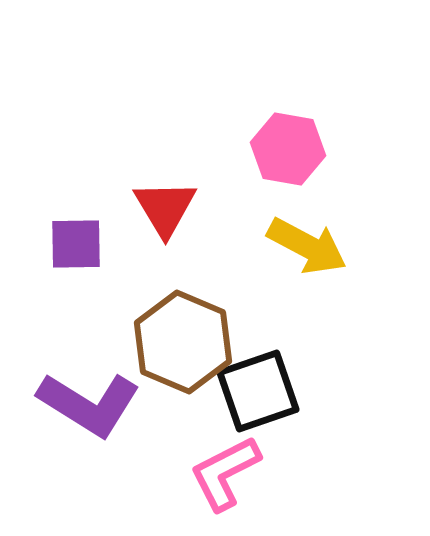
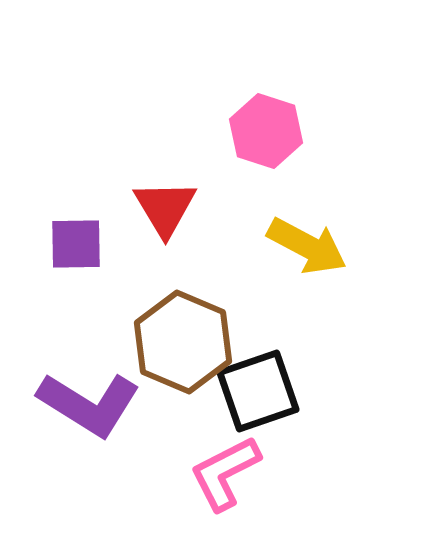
pink hexagon: moved 22 px left, 18 px up; rotated 8 degrees clockwise
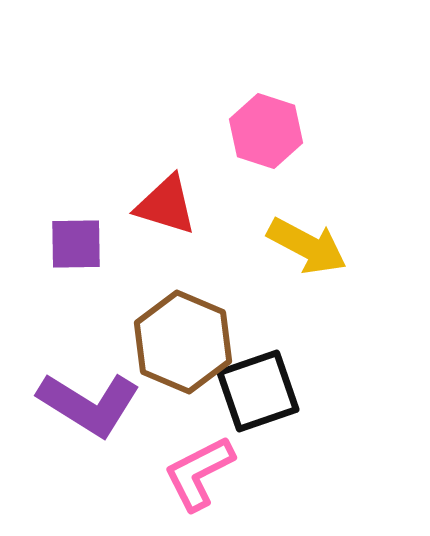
red triangle: moved 1 px right, 3 px up; rotated 42 degrees counterclockwise
pink L-shape: moved 26 px left
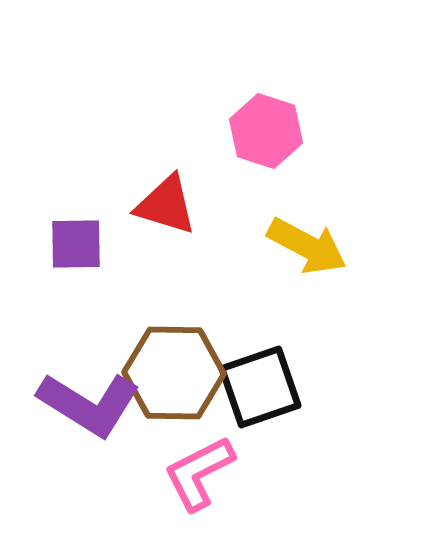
brown hexagon: moved 9 px left, 31 px down; rotated 22 degrees counterclockwise
black square: moved 2 px right, 4 px up
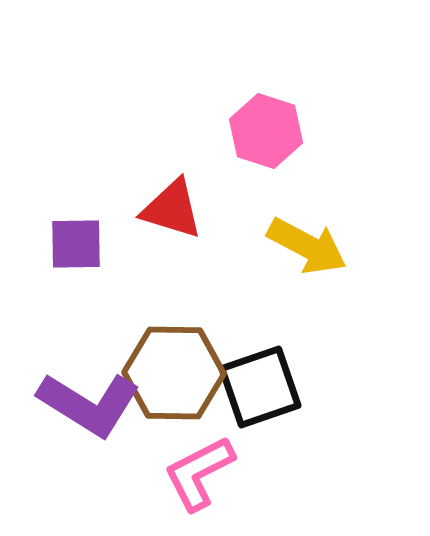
red triangle: moved 6 px right, 4 px down
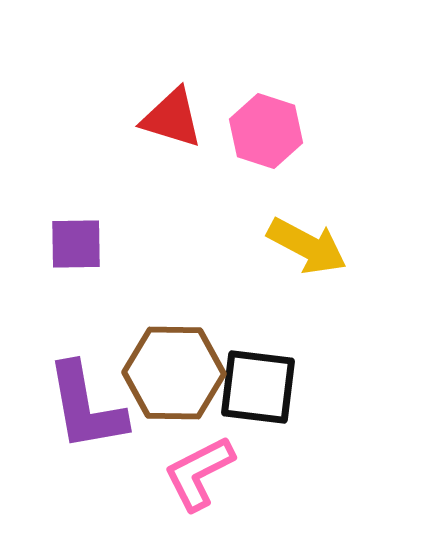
red triangle: moved 91 px up
black square: moved 2 px left; rotated 26 degrees clockwise
purple L-shape: moved 3 px left, 3 px down; rotated 48 degrees clockwise
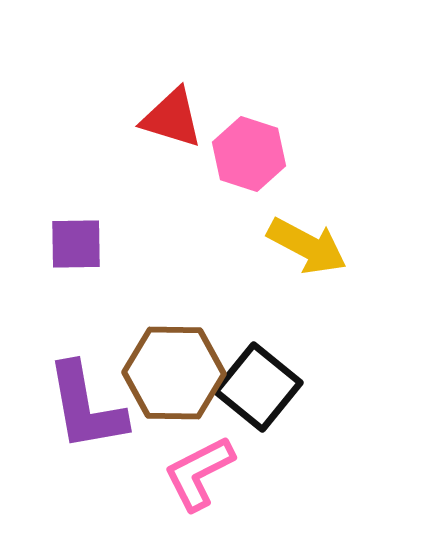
pink hexagon: moved 17 px left, 23 px down
black square: rotated 32 degrees clockwise
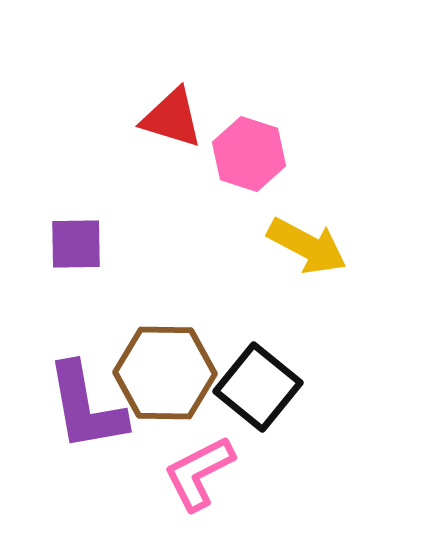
brown hexagon: moved 9 px left
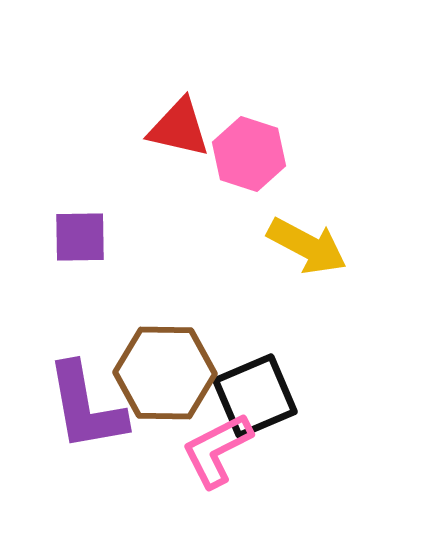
red triangle: moved 7 px right, 10 px down; rotated 4 degrees counterclockwise
purple square: moved 4 px right, 7 px up
black square: moved 3 px left, 9 px down; rotated 28 degrees clockwise
pink L-shape: moved 18 px right, 23 px up
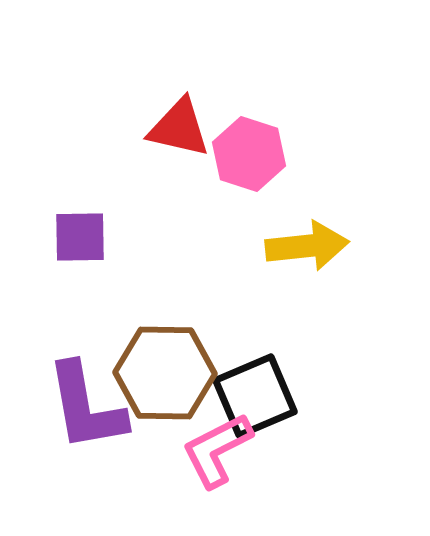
yellow arrow: rotated 34 degrees counterclockwise
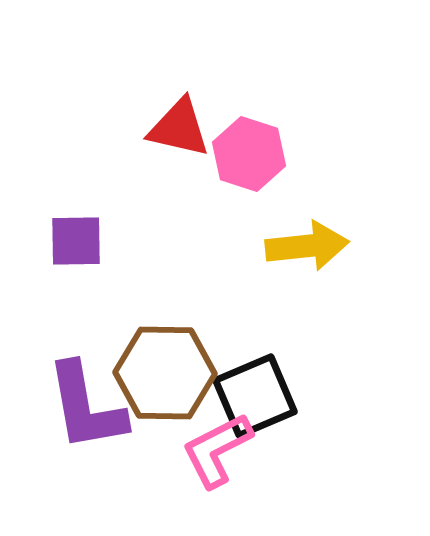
purple square: moved 4 px left, 4 px down
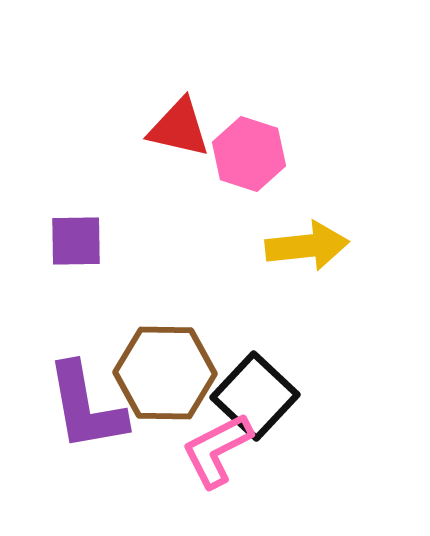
black square: rotated 24 degrees counterclockwise
